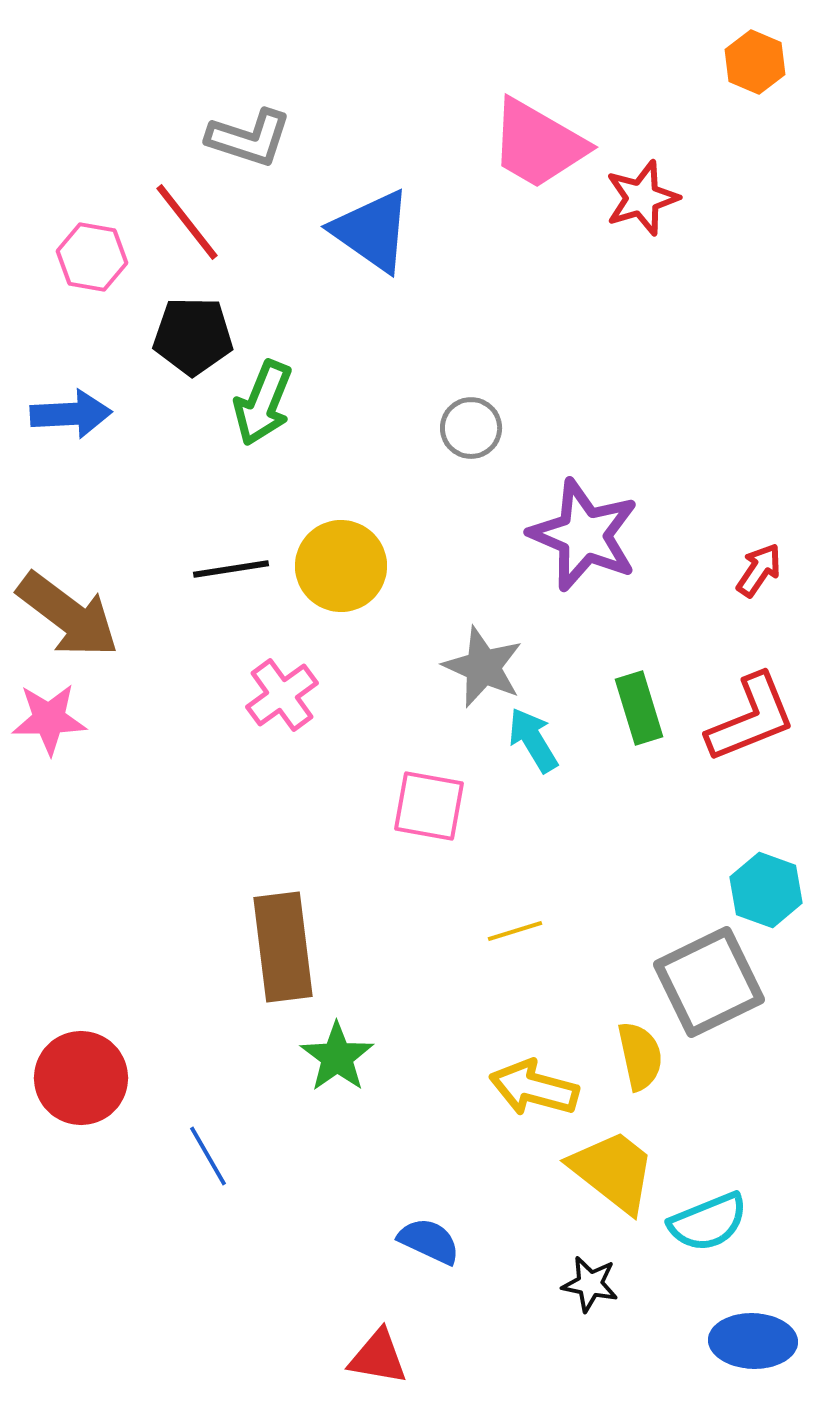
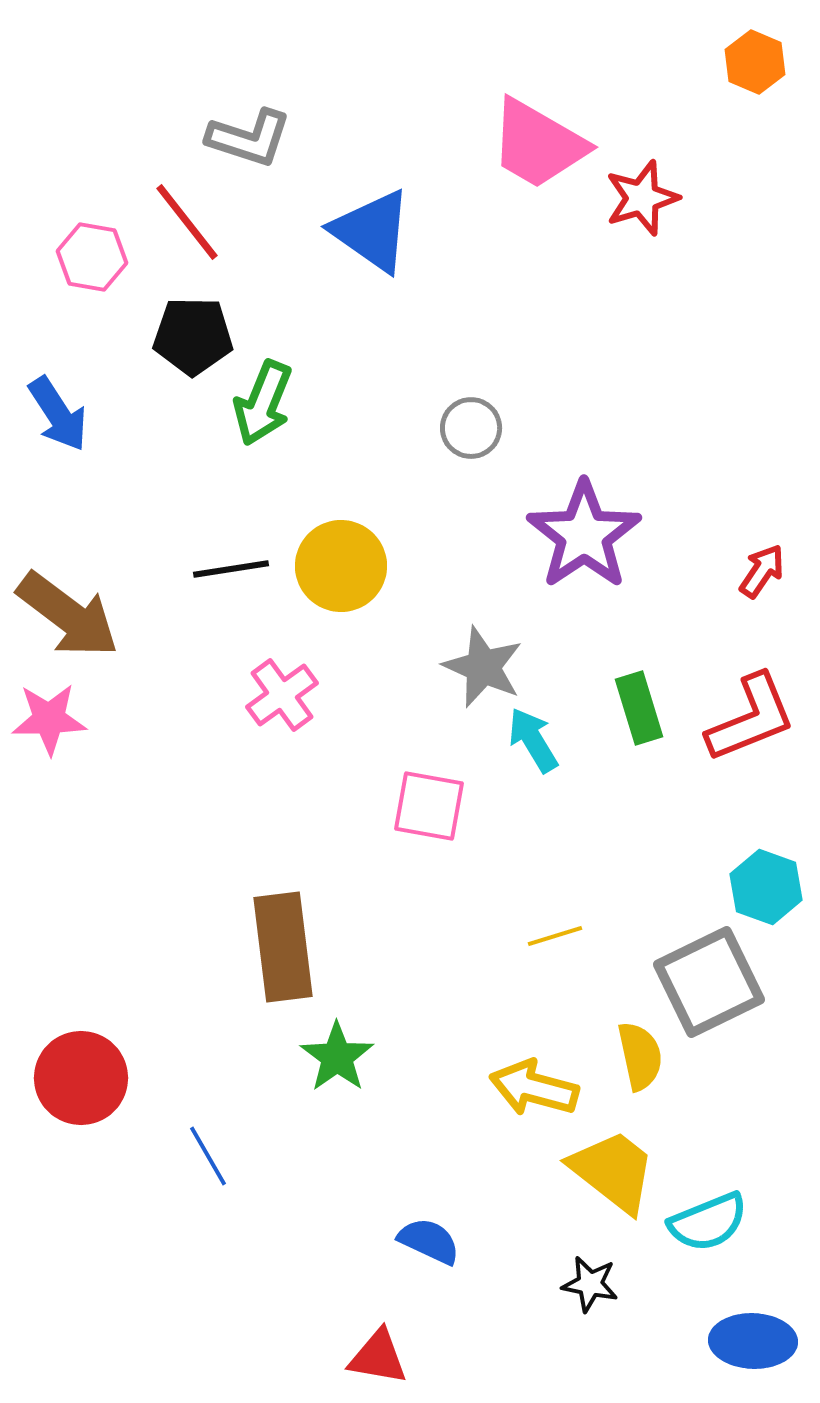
blue arrow: moved 13 px left; rotated 60 degrees clockwise
purple star: rotated 15 degrees clockwise
red arrow: moved 3 px right, 1 px down
cyan hexagon: moved 3 px up
yellow line: moved 40 px right, 5 px down
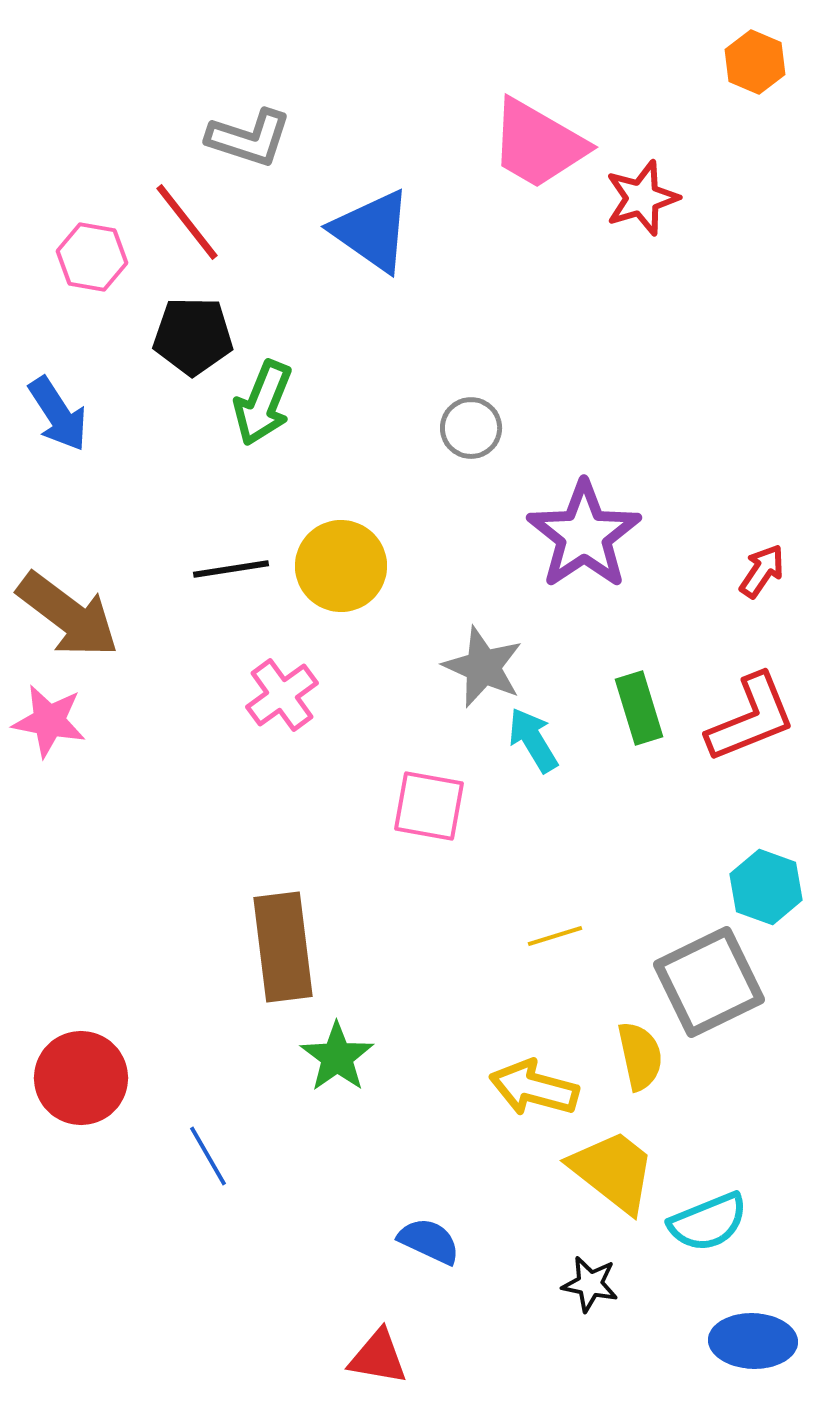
pink star: moved 2 px down; rotated 12 degrees clockwise
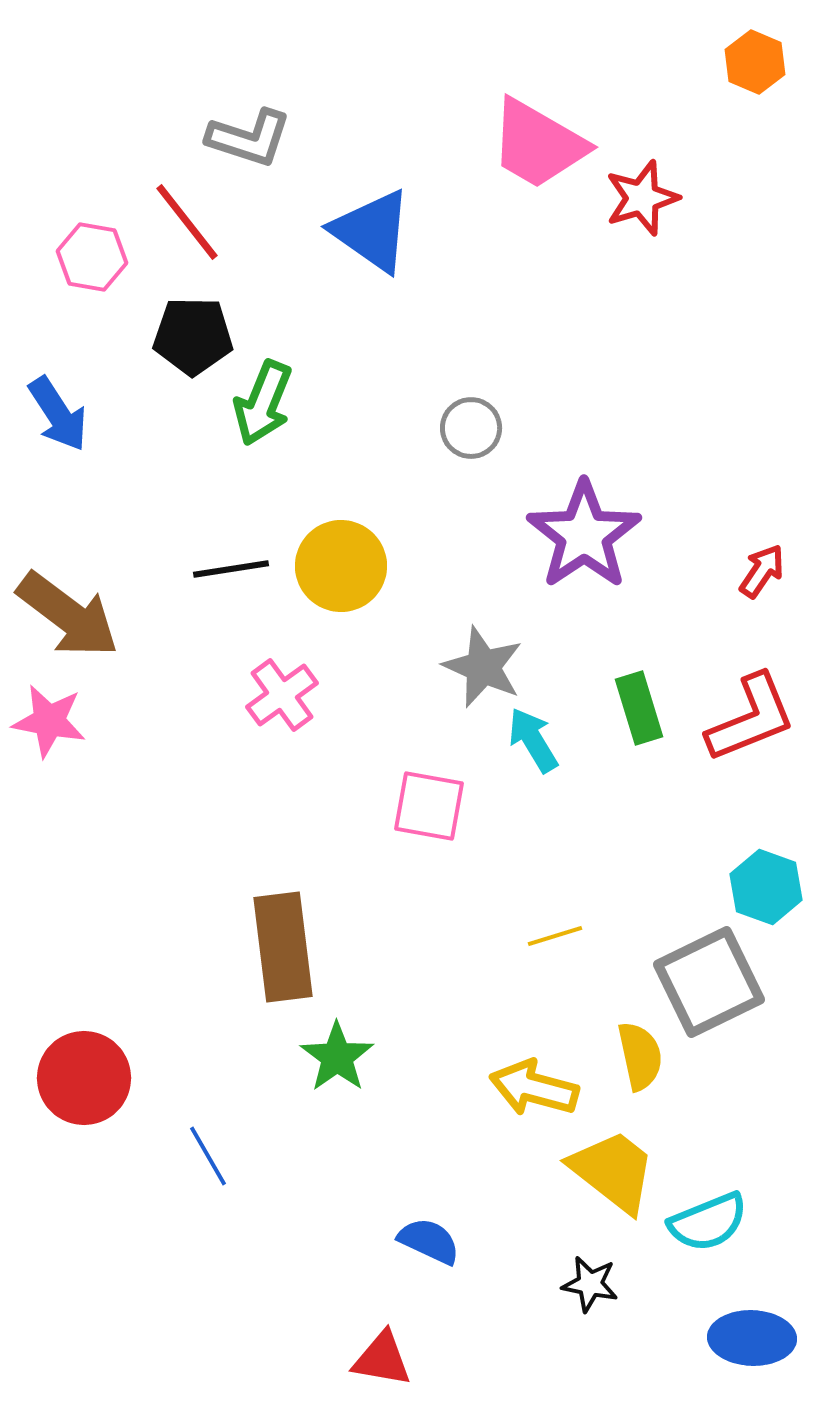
red circle: moved 3 px right
blue ellipse: moved 1 px left, 3 px up
red triangle: moved 4 px right, 2 px down
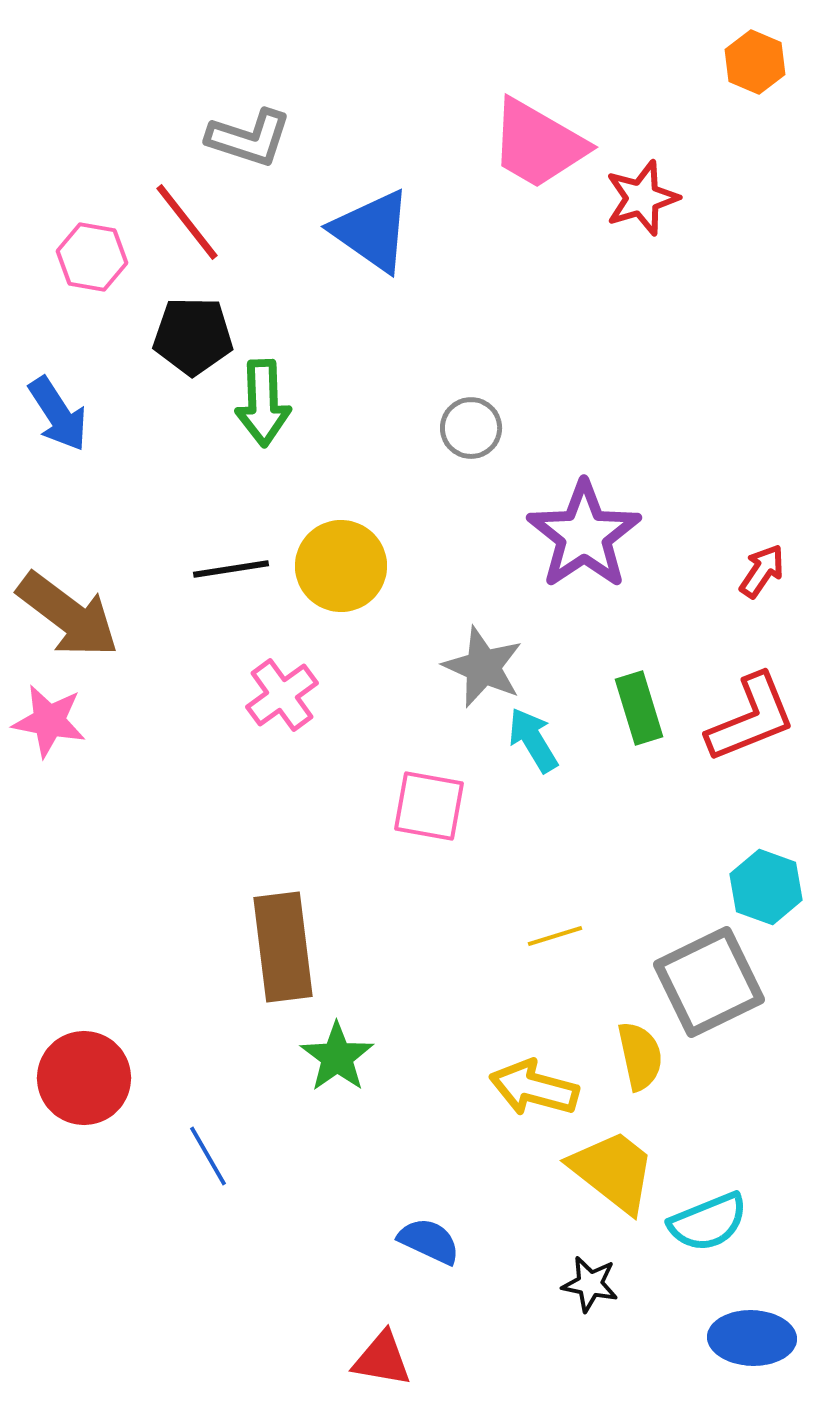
green arrow: rotated 24 degrees counterclockwise
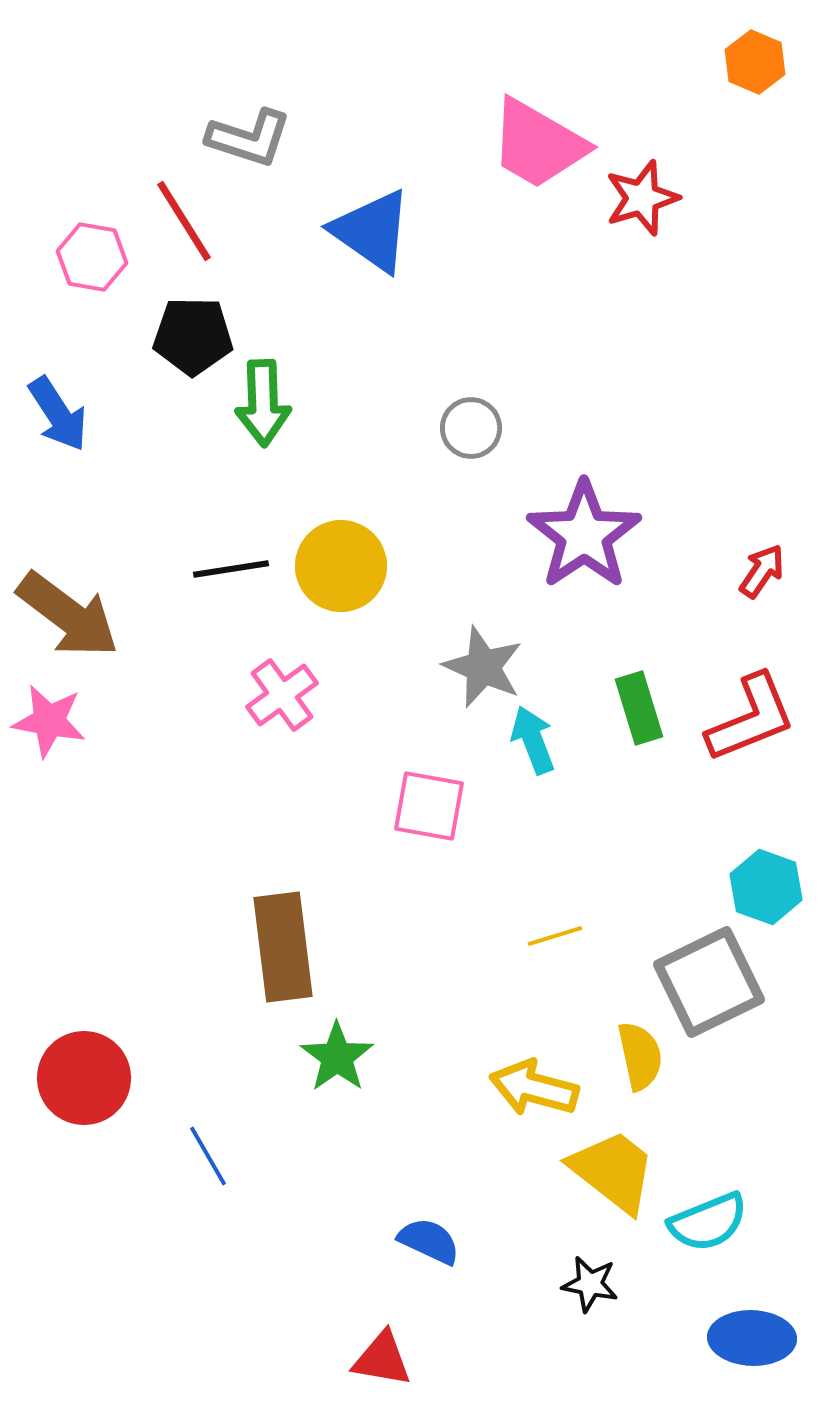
red line: moved 3 px left, 1 px up; rotated 6 degrees clockwise
cyan arrow: rotated 10 degrees clockwise
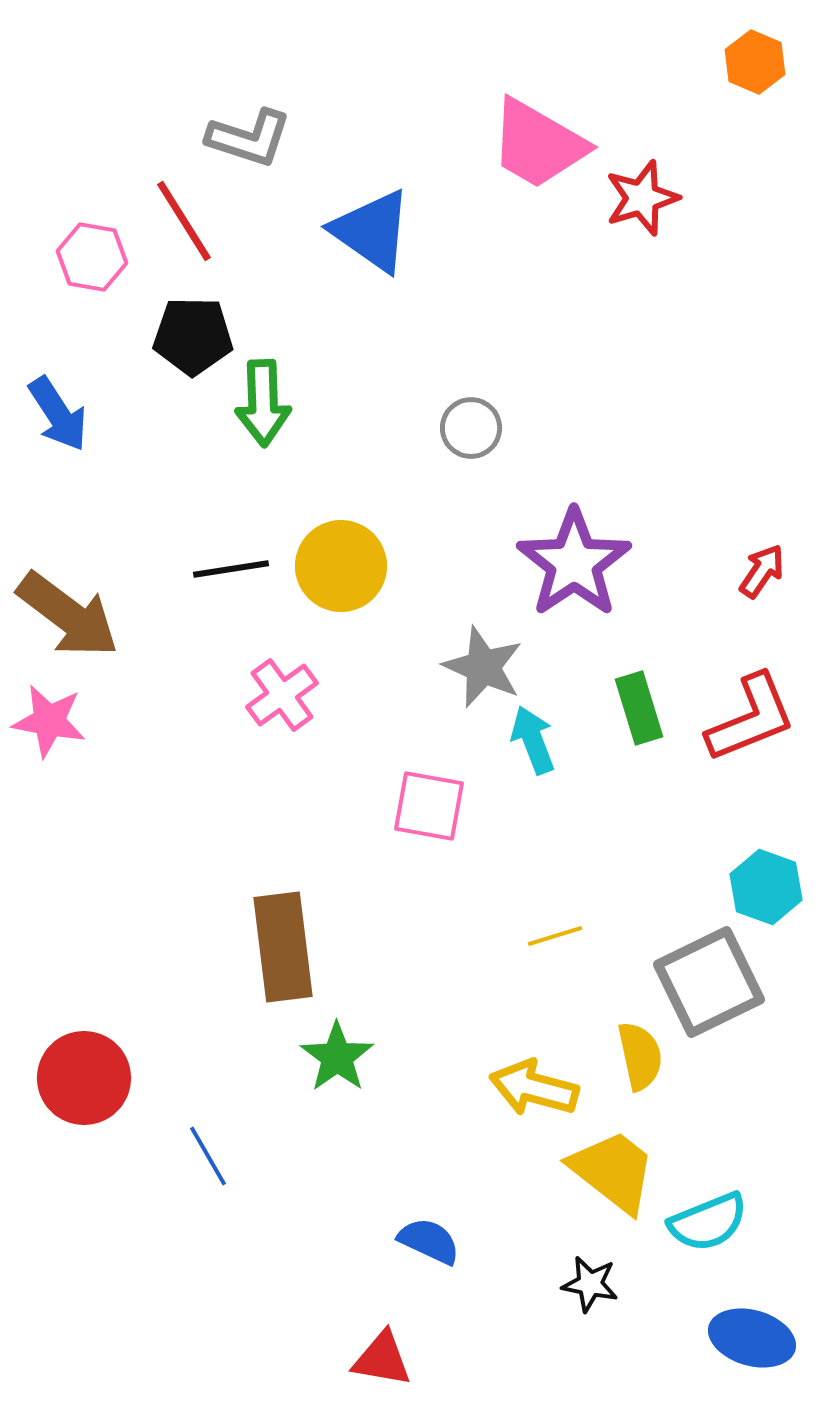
purple star: moved 10 px left, 28 px down
blue ellipse: rotated 14 degrees clockwise
